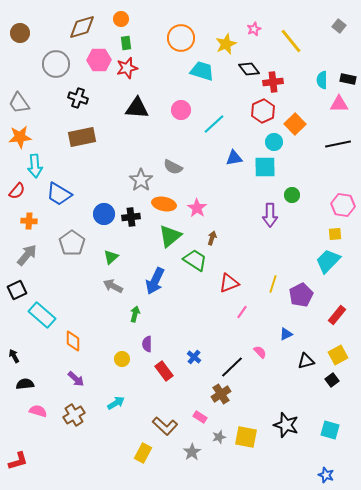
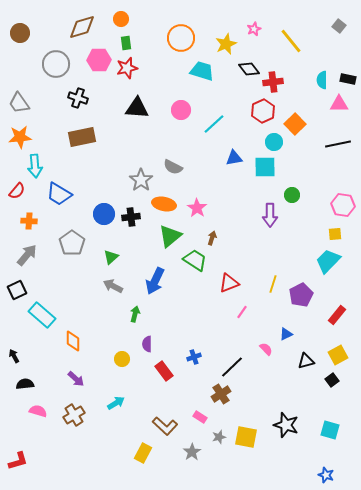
pink semicircle at (260, 352): moved 6 px right, 3 px up
blue cross at (194, 357): rotated 32 degrees clockwise
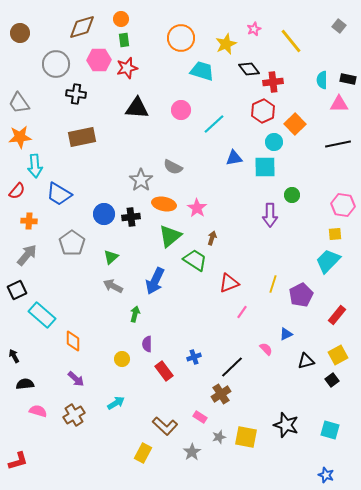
green rectangle at (126, 43): moved 2 px left, 3 px up
black cross at (78, 98): moved 2 px left, 4 px up; rotated 12 degrees counterclockwise
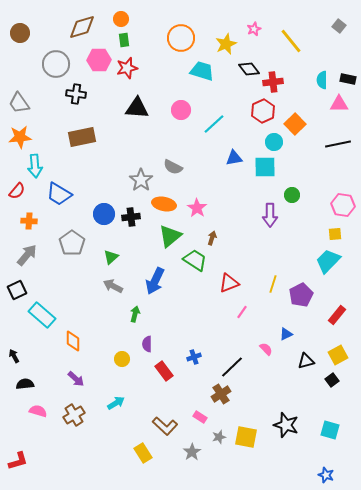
yellow rectangle at (143, 453): rotated 60 degrees counterclockwise
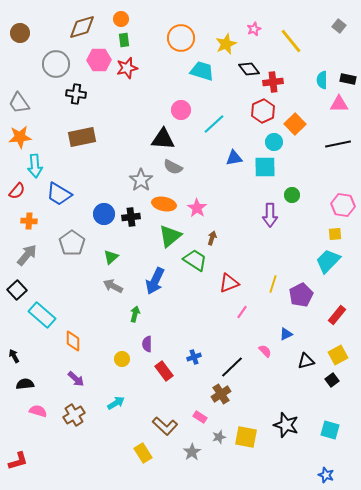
black triangle at (137, 108): moved 26 px right, 31 px down
black square at (17, 290): rotated 18 degrees counterclockwise
pink semicircle at (266, 349): moved 1 px left, 2 px down
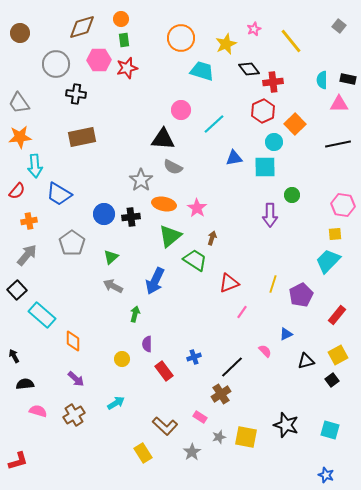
orange cross at (29, 221): rotated 14 degrees counterclockwise
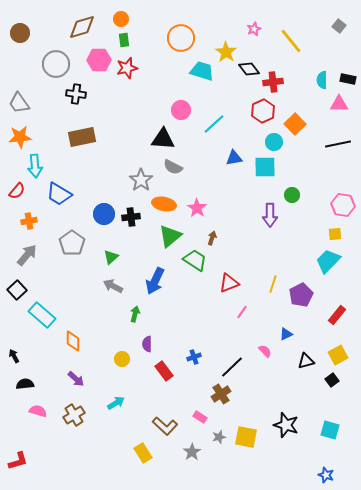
yellow star at (226, 44): moved 8 px down; rotated 15 degrees counterclockwise
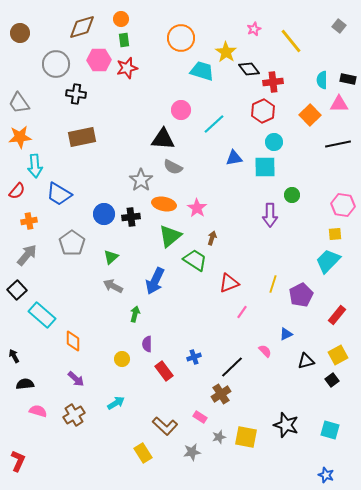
orange square at (295, 124): moved 15 px right, 9 px up
gray star at (192, 452): rotated 24 degrees clockwise
red L-shape at (18, 461): rotated 50 degrees counterclockwise
